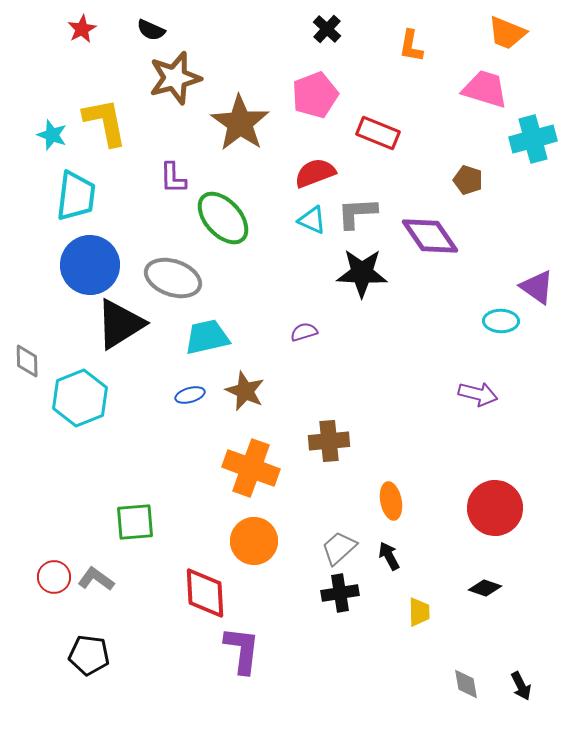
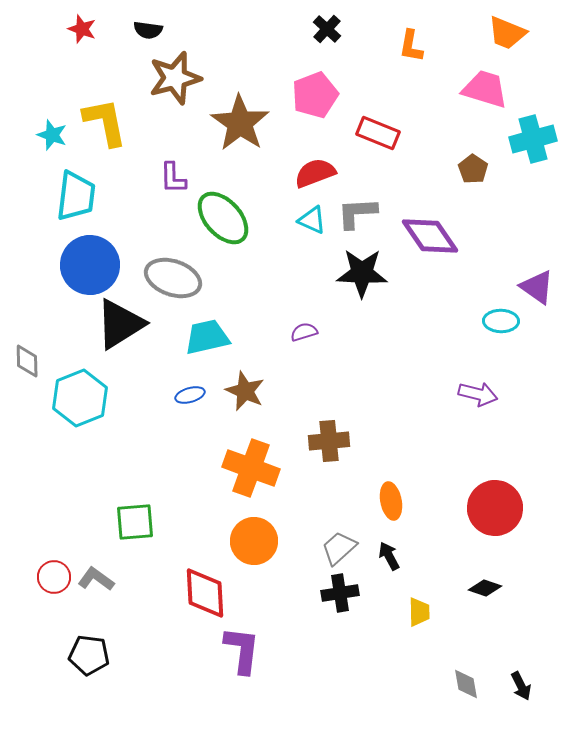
red star at (82, 29): rotated 24 degrees counterclockwise
black semicircle at (151, 30): moved 3 px left; rotated 16 degrees counterclockwise
brown pentagon at (468, 180): moved 5 px right, 11 px up; rotated 16 degrees clockwise
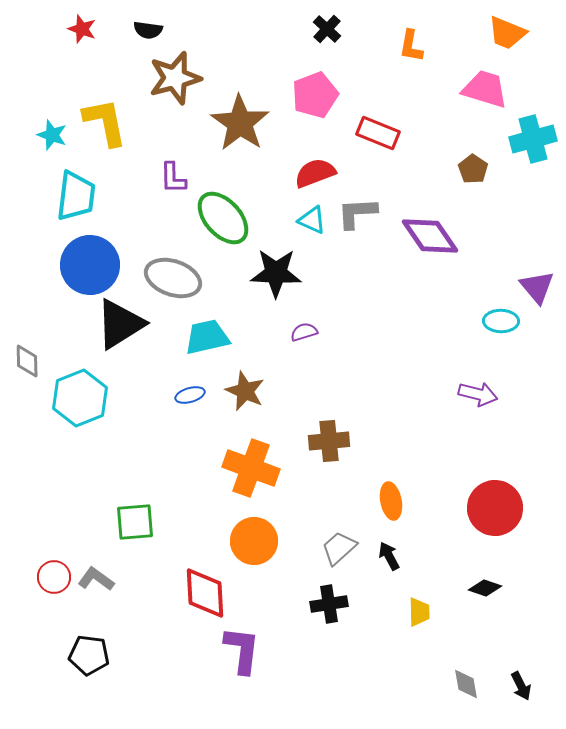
black star at (362, 273): moved 86 px left
purple triangle at (537, 287): rotated 15 degrees clockwise
black cross at (340, 593): moved 11 px left, 11 px down
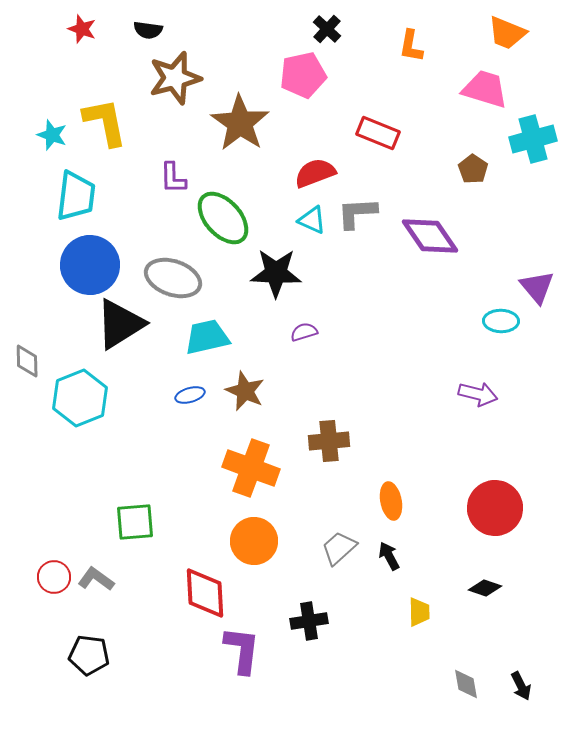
pink pentagon at (315, 95): moved 12 px left, 20 px up; rotated 9 degrees clockwise
black cross at (329, 604): moved 20 px left, 17 px down
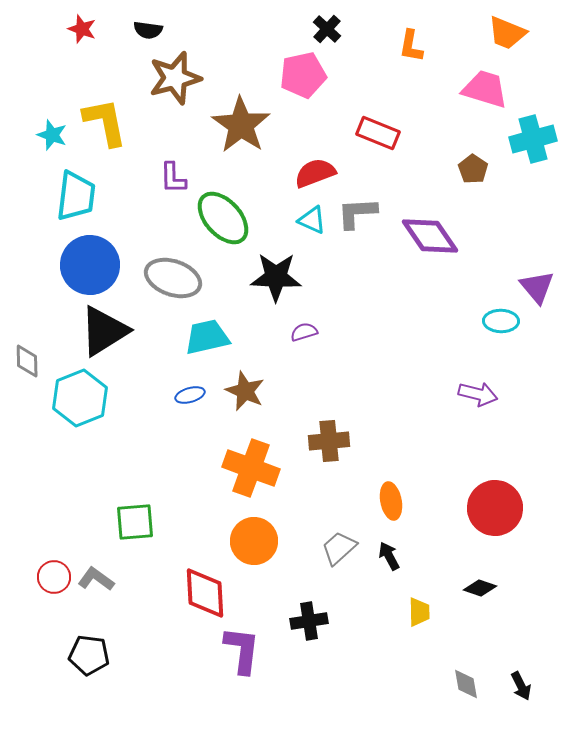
brown star at (240, 123): moved 1 px right, 2 px down
black star at (276, 273): moved 4 px down
black triangle at (120, 324): moved 16 px left, 7 px down
black diamond at (485, 588): moved 5 px left
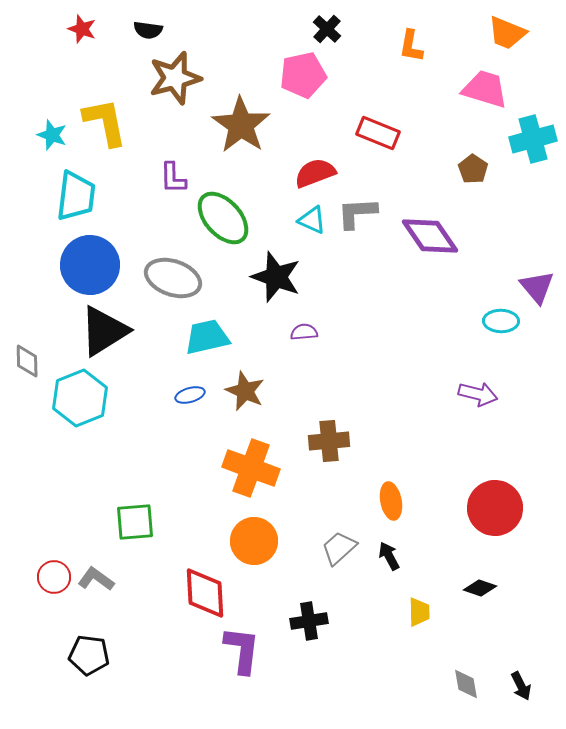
black star at (276, 277): rotated 18 degrees clockwise
purple semicircle at (304, 332): rotated 12 degrees clockwise
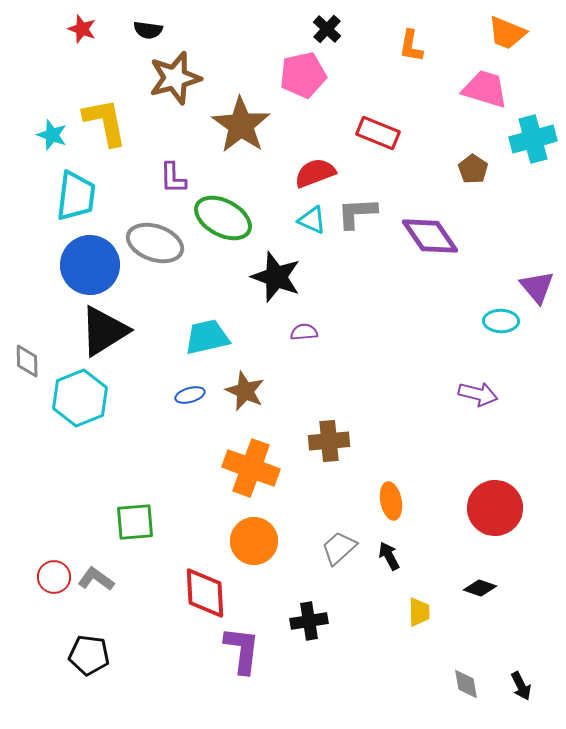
green ellipse at (223, 218): rotated 20 degrees counterclockwise
gray ellipse at (173, 278): moved 18 px left, 35 px up
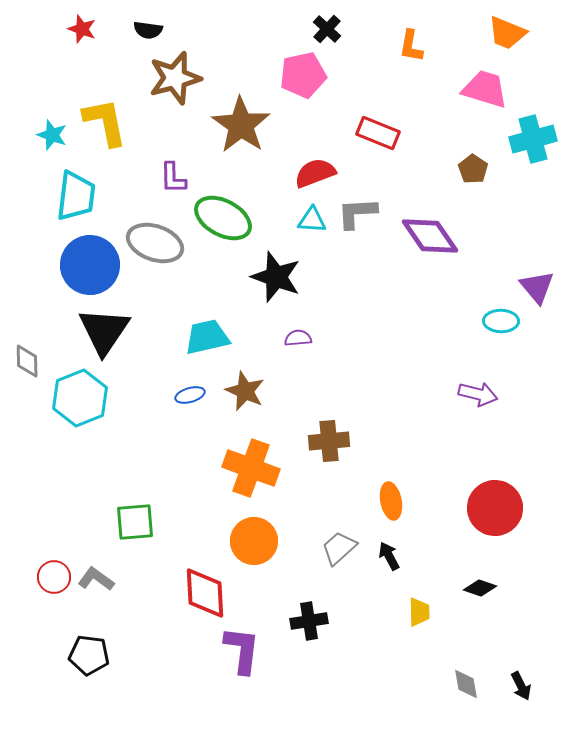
cyan triangle at (312, 220): rotated 20 degrees counterclockwise
black triangle at (104, 331): rotated 24 degrees counterclockwise
purple semicircle at (304, 332): moved 6 px left, 6 px down
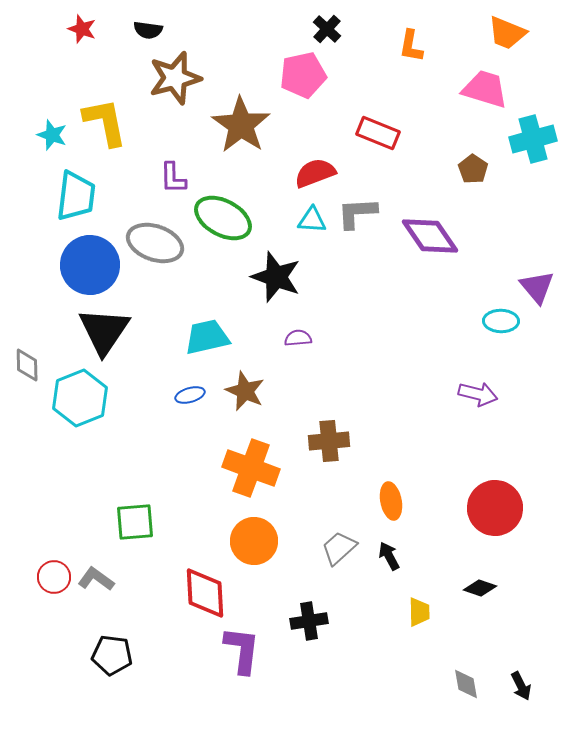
gray diamond at (27, 361): moved 4 px down
black pentagon at (89, 655): moved 23 px right
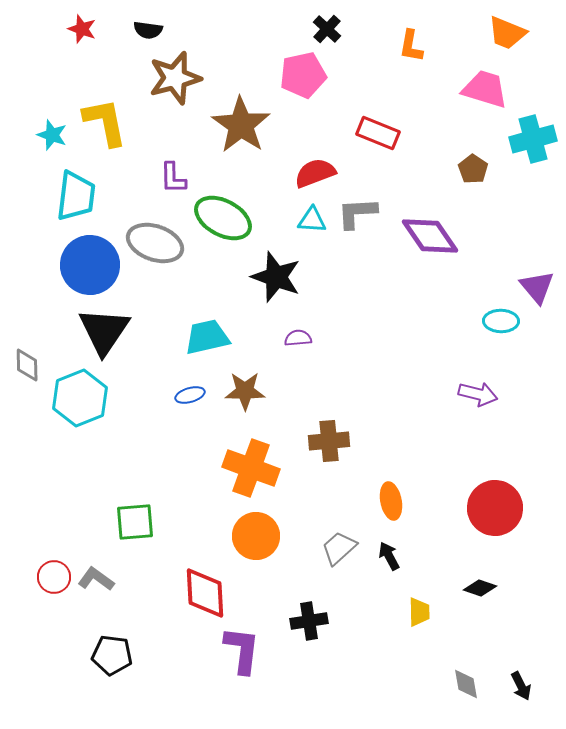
brown star at (245, 391): rotated 24 degrees counterclockwise
orange circle at (254, 541): moved 2 px right, 5 px up
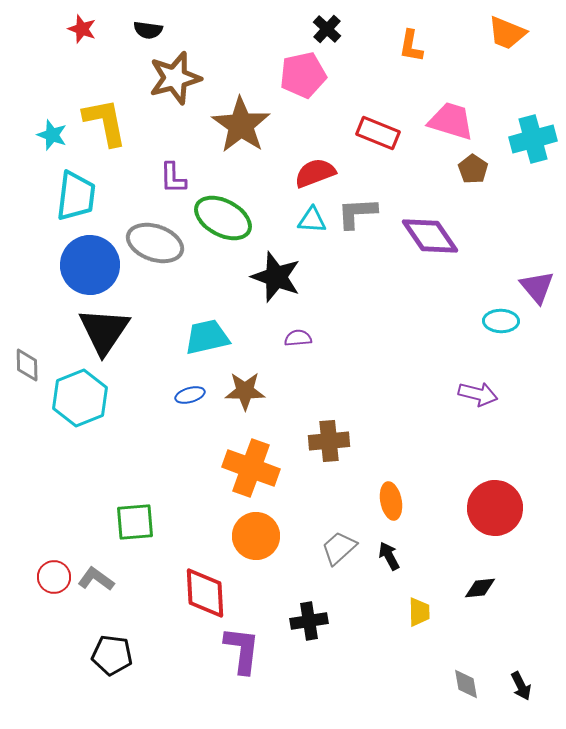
pink trapezoid at (485, 89): moved 34 px left, 32 px down
black diamond at (480, 588): rotated 24 degrees counterclockwise
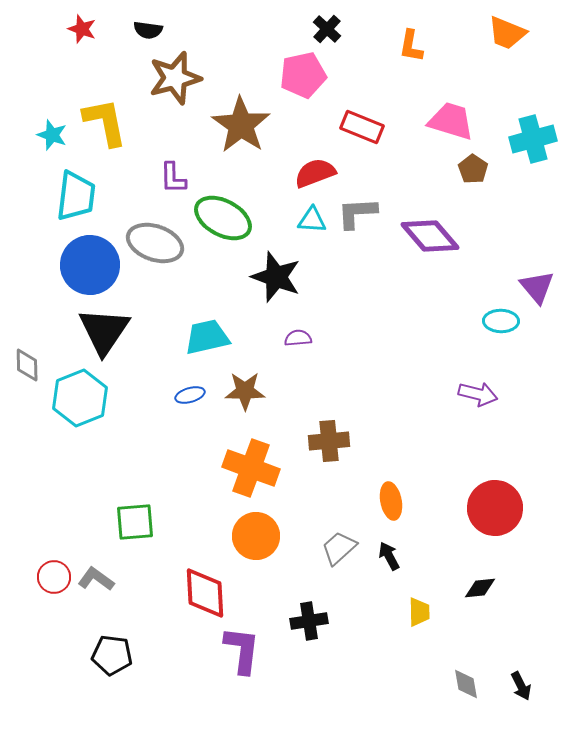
red rectangle at (378, 133): moved 16 px left, 6 px up
purple diamond at (430, 236): rotated 6 degrees counterclockwise
